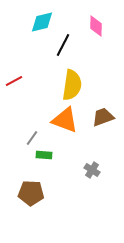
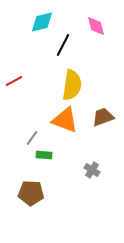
pink diamond: rotated 15 degrees counterclockwise
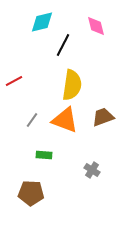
gray line: moved 18 px up
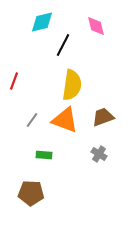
red line: rotated 42 degrees counterclockwise
gray cross: moved 7 px right, 16 px up
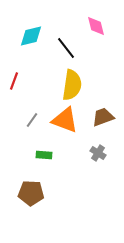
cyan diamond: moved 11 px left, 14 px down
black line: moved 3 px right, 3 px down; rotated 65 degrees counterclockwise
gray cross: moved 1 px left, 1 px up
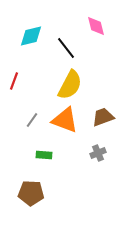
yellow semicircle: moved 2 px left; rotated 20 degrees clockwise
gray cross: rotated 35 degrees clockwise
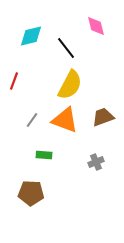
gray cross: moved 2 px left, 9 px down
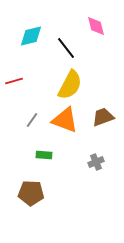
red line: rotated 54 degrees clockwise
